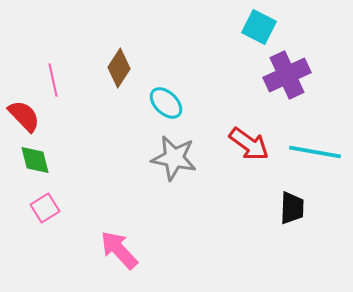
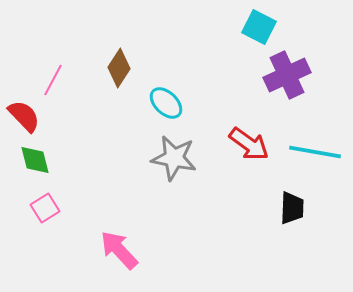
pink line: rotated 40 degrees clockwise
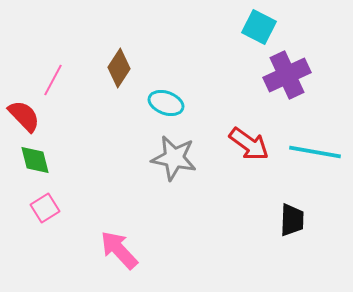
cyan ellipse: rotated 24 degrees counterclockwise
black trapezoid: moved 12 px down
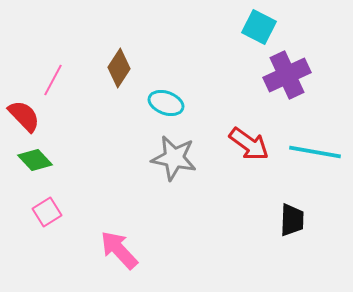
green diamond: rotated 28 degrees counterclockwise
pink square: moved 2 px right, 4 px down
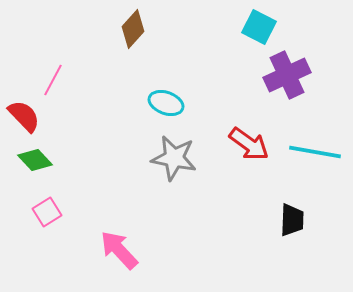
brown diamond: moved 14 px right, 39 px up; rotated 9 degrees clockwise
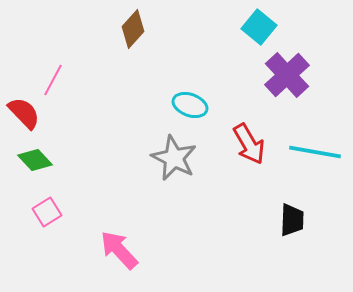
cyan square: rotated 12 degrees clockwise
purple cross: rotated 18 degrees counterclockwise
cyan ellipse: moved 24 px right, 2 px down
red semicircle: moved 3 px up
red arrow: rotated 24 degrees clockwise
gray star: rotated 15 degrees clockwise
